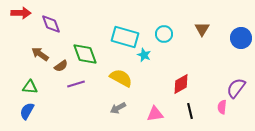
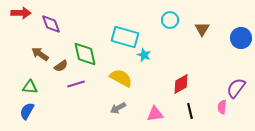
cyan circle: moved 6 px right, 14 px up
green diamond: rotated 8 degrees clockwise
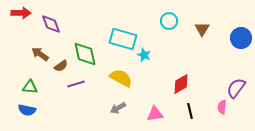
cyan circle: moved 1 px left, 1 px down
cyan rectangle: moved 2 px left, 2 px down
blue semicircle: moved 1 px up; rotated 108 degrees counterclockwise
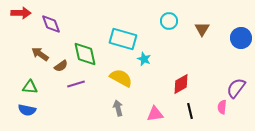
cyan star: moved 4 px down
gray arrow: rotated 105 degrees clockwise
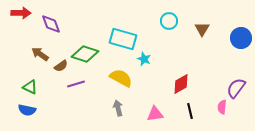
green diamond: rotated 60 degrees counterclockwise
green triangle: rotated 21 degrees clockwise
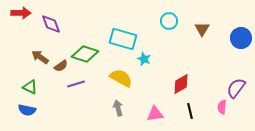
brown arrow: moved 3 px down
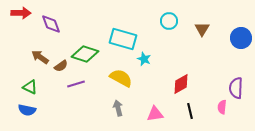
purple semicircle: rotated 35 degrees counterclockwise
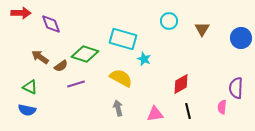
black line: moved 2 px left
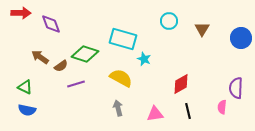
green triangle: moved 5 px left
